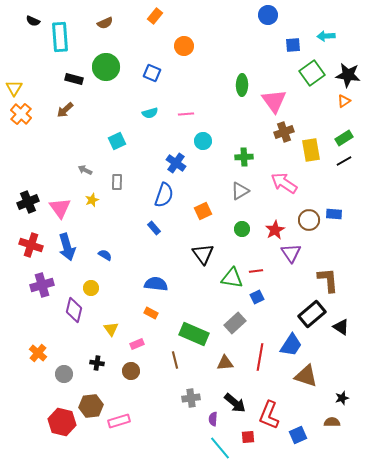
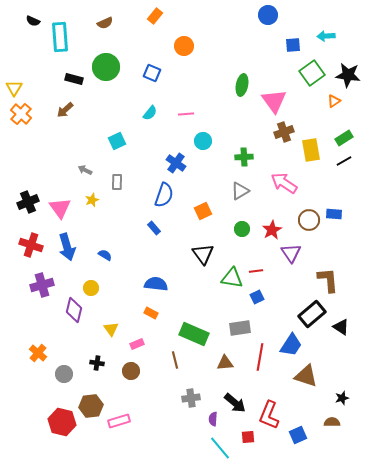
green ellipse at (242, 85): rotated 10 degrees clockwise
orange triangle at (344, 101): moved 10 px left
cyan semicircle at (150, 113): rotated 35 degrees counterclockwise
red star at (275, 230): moved 3 px left
gray rectangle at (235, 323): moved 5 px right, 5 px down; rotated 35 degrees clockwise
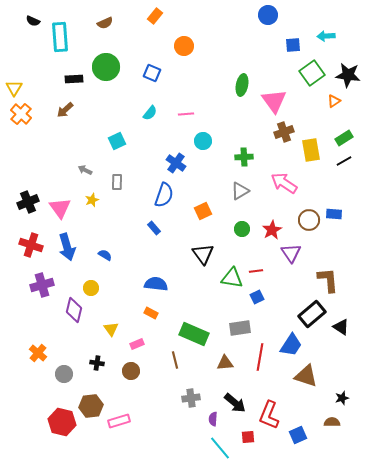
black rectangle at (74, 79): rotated 18 degrees counterclockwise
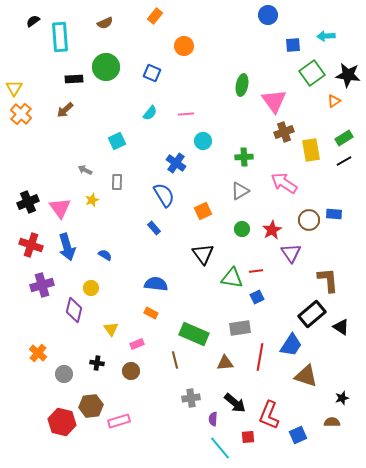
black semicircle at (33, 21): rotated 120 degrees clockwise
blue semicircle at (164, 195): rotated 50 degrees counterclockwise
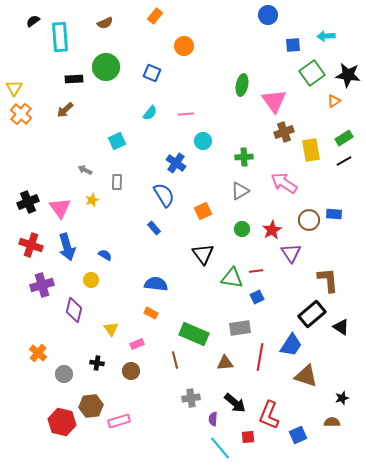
yellow circle at (91, 288): moved 8 px up
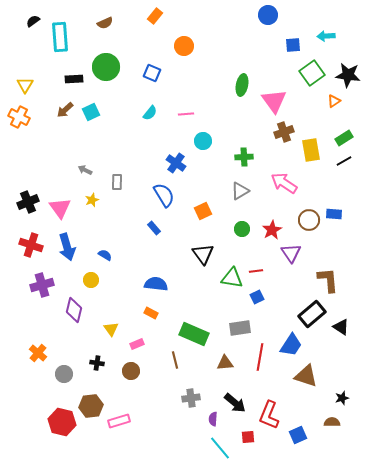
yellow triangle at (14, 88): moved 11 px right, 3 px up
orange cross at (21, 114): moved 2 px left, 3 px down; rotated 15 degrees counterclockwise
cyan square at (117, 141): moved 26 px left, 29 px up
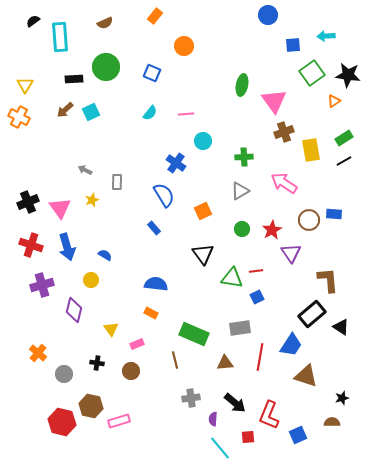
brown hexagon at (91, 406): rotated 20 degrees clockwise
